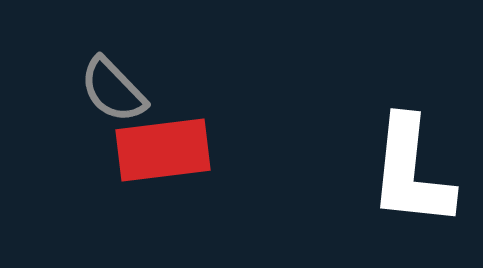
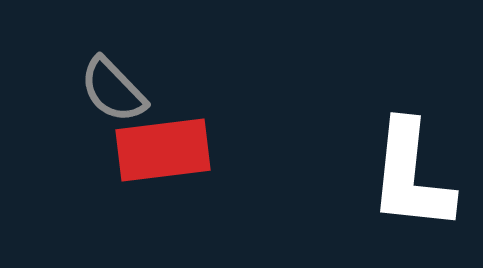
white L-shape: moved 4 px down
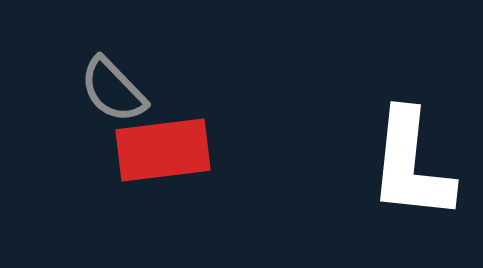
white L-shape: moved 11 px up
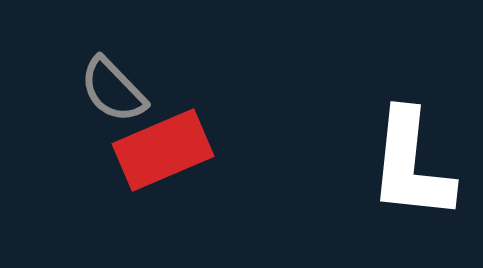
red rectangle: rotated 16 degrees counterclockwise
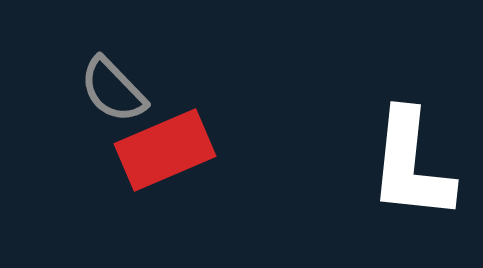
red rectangle: moved 2 px right
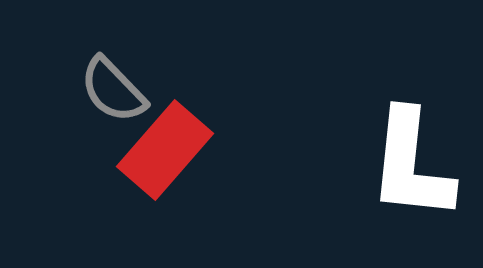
red rectangle: rotated 26 degrees counterclockwise
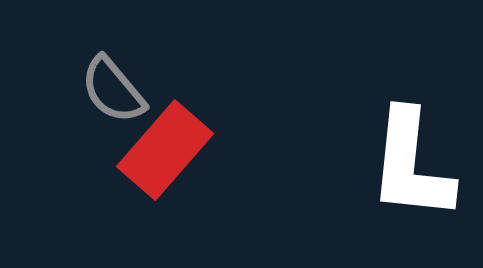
gray semicircle: rotated 4 degrees clockwise
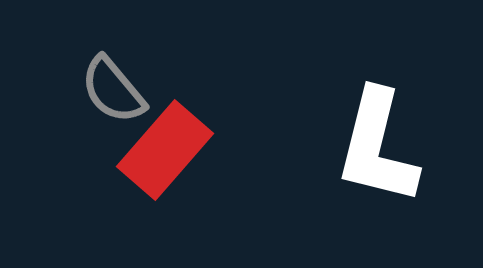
white L-shape: moved 34 px left, 18 px up; rotated 8 degrees clockwise
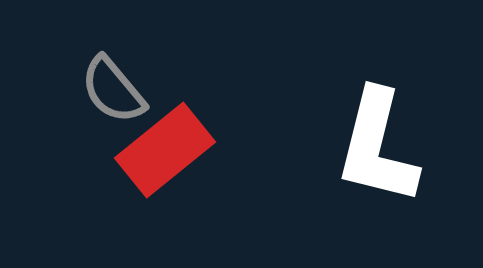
red rectangle: rotated 10 degrees clockwise
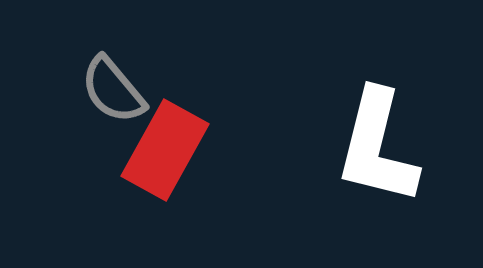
red rectangle: rotated 22 degrees counterclockwise
